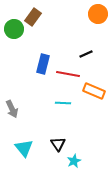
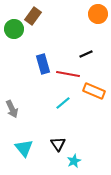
brown rectangle: moved 1 px up
blue rectangle: rotated 30 degrees counterclockwise
cyan line: rotated 42 degrees counterclockwise
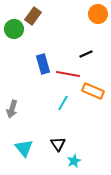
orange rectangle: moved 1 px left
cyan line: rotated 21 degrees counterclockwise
gray arrow: rotated 42 degrees clockwise
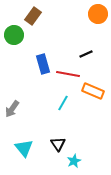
green circle: moved 6 px down
gray arrow: rotated 18 degrees clockwise
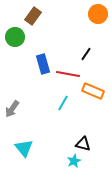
green circle: moved 1 px right, 2 px down
black line: rotated 32 degrees counterclockwise
black triangle: moved 25 px right; rotated 42 degrees counterclockwise
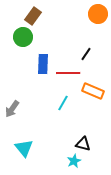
green circle: moved 8 px right
blue rectangle: rotated 18 degrees clockwise
red line: moved 1 px up; rotated 10 degrees counterclockwise
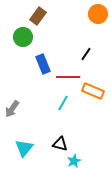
brown rectangle: moved 5 px right
blue rectangle: rotated 24 degrees counterclockwise
red line: moved 4 px down
black triangle: moved 23 px left
cyan triangle: rotated 18 degrees clockwise
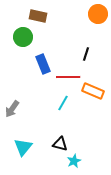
brown rectangle: rotated 66 degrees clockwise
black line: rotated 16 degrees counterclockwise
cyan triangle: moved 1 px left, 1 px up
